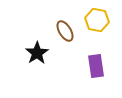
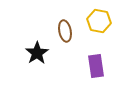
yellow hexagon: moved 2 px right, 1 px down
brown ellipse: rotated 20 degrees clockwise
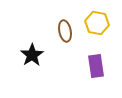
yellow hexagon: moved 2 px left, 2 px down
black star: moved 5 px left, 2 px down
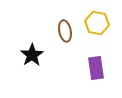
purple rectangle: moved 2 px down
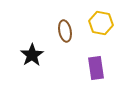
yellow hexagon: moved 4 px right
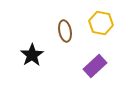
purple rectangle: moved 1 px left, 2 px up; rotated 55 degrees clockwise
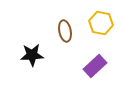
black star: rotated 30 degrees clockwise
